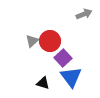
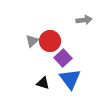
gray arrow: moved 6 px down; rotated 14 degrees clockwise
blue triangle: moved 1 px left, 2 px down
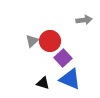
blue triangle: rotated 30 degrees counterclockwise
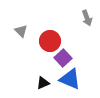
gray arrow: moved 3 px right, 2 px up; rotated 77 degrees clockwise
gray triangle: moved 11 px left, 10 px up; rotated 32 degrees counterclockwise
black triangle: rotated 40 degrees counterclockwise
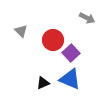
gray arrow: rotated 42 degrees counterclockwise
red circle: moved 3 px right, 1 px up
purple square: moved 8 px right, 5 px up
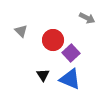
black triangle: moved 8 px up; rotated 40 degrees counterclockwise
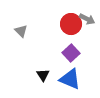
gray arrow: moved 1 px down
red circle: moved 18 px right, 16 px up
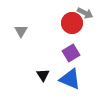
gray arrow: moved 2 px left, 6 px up
red circle: moved 1 px right, 1 px up
gray triangle: rotated 16 degrees clockwise
purple square: rotated 12 degrees clockwise
